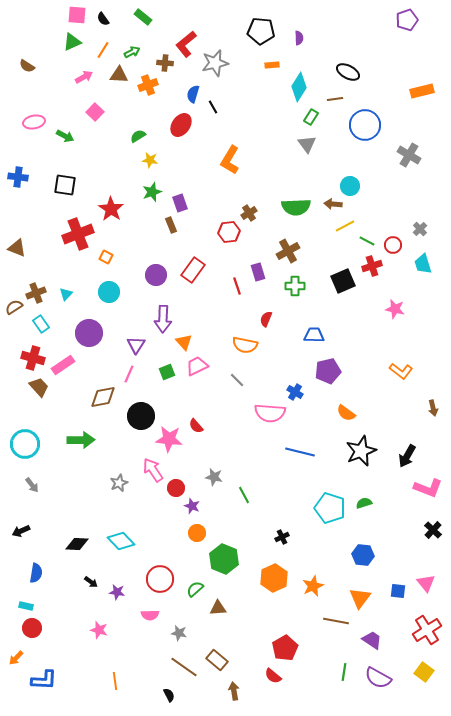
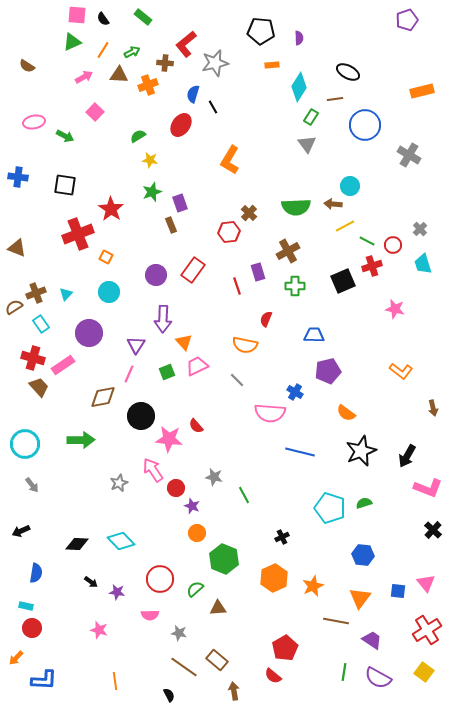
brown cross at (249, 213): rotated 14 degrees counterclockwise
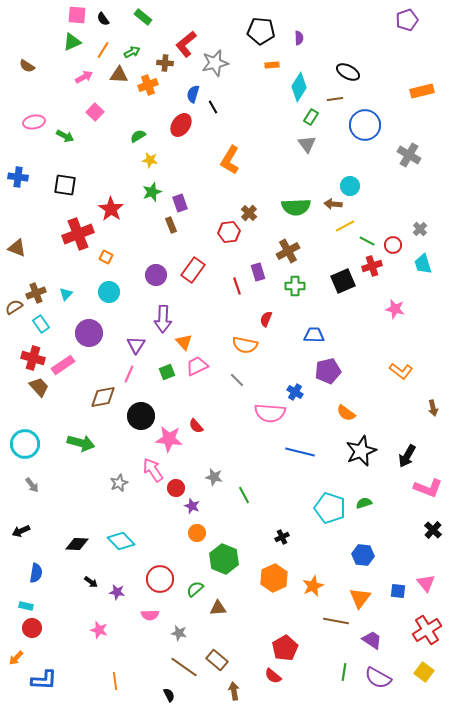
green arrow at (81, 440): moved 3 px down; rotated 16 degrees clockwise
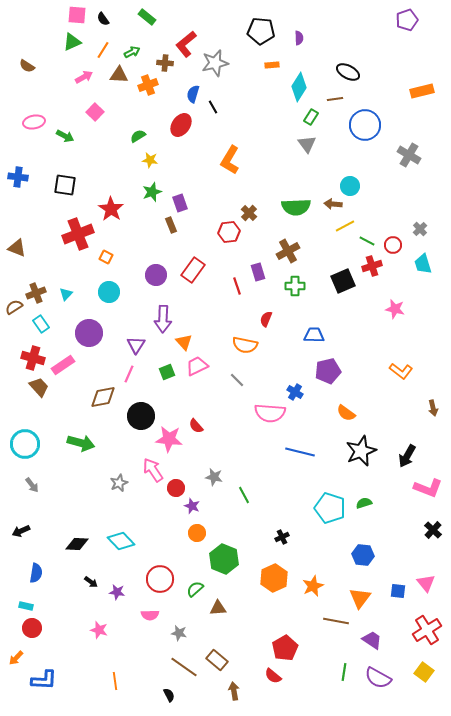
green rectangle at (143, 17): moved 4 px right
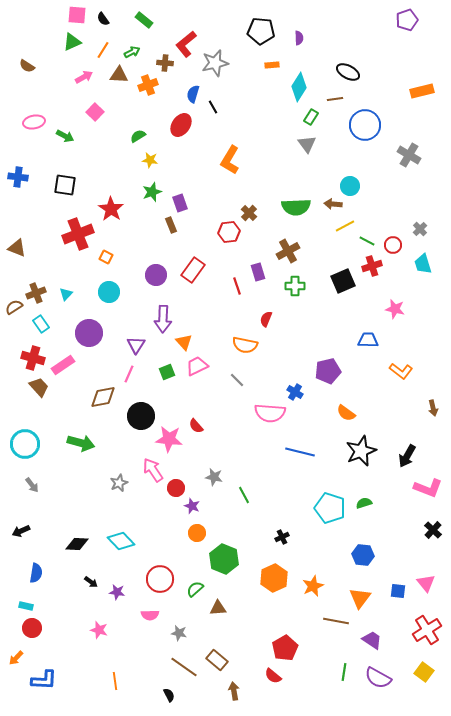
green rectangle at (147, 17): moved 3 px left, 3 px down
blue trapezoid at (314, 335): moved 54 px right, 5 px down
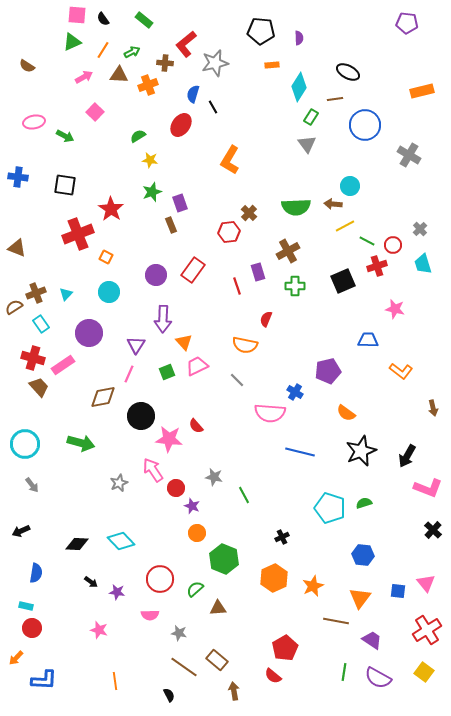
purple pentagon at (407, 20): moved 3 px down; rotated 25 degrees clockwise
red cross at (372, 266): moved 5 px right
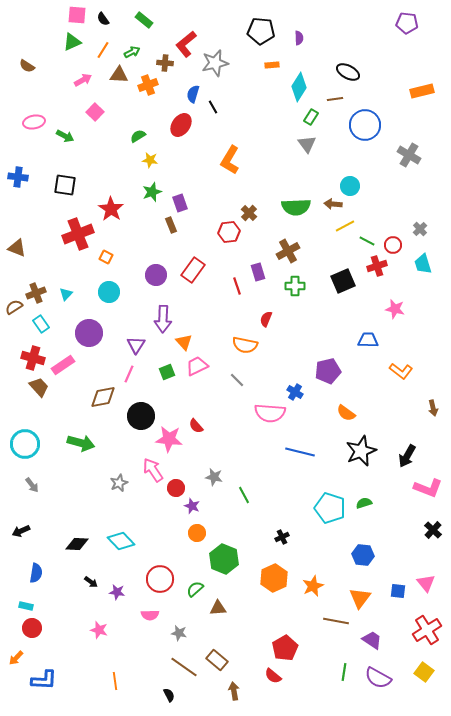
pink arrow at (84, 77): moved 1 px left, 3 px down
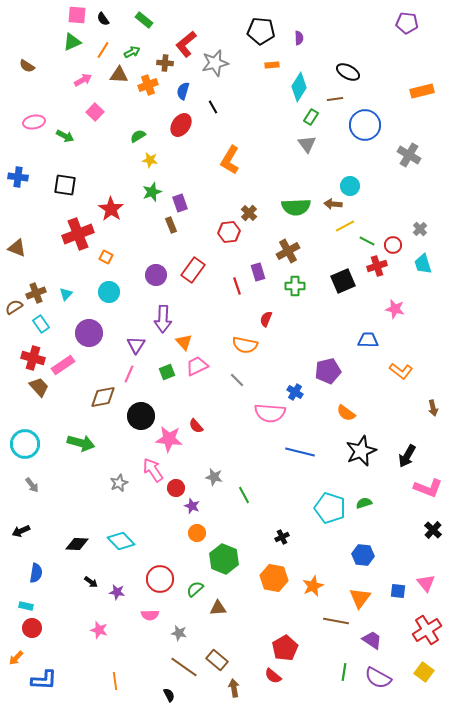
blue semicircle at (193, 94): moved 10 px left, 3 px up
orange hexagon at (274, 578): rotated 24 degrees counterclockwise
brown arrow at (234, 691): moved 3 px up
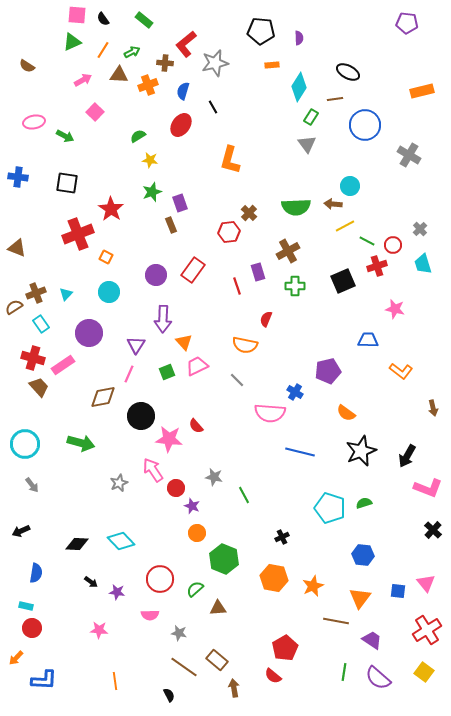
orange L-shape at (230, 160): rotated 16 degrees counterclockwise
black square at (65, 185): moved 2 px right, 2 px up
pink star at (99, 630): rotated 12 degrees counterclockwise
purple semicircle at (378, 678): rotated 12 degrees clockwise
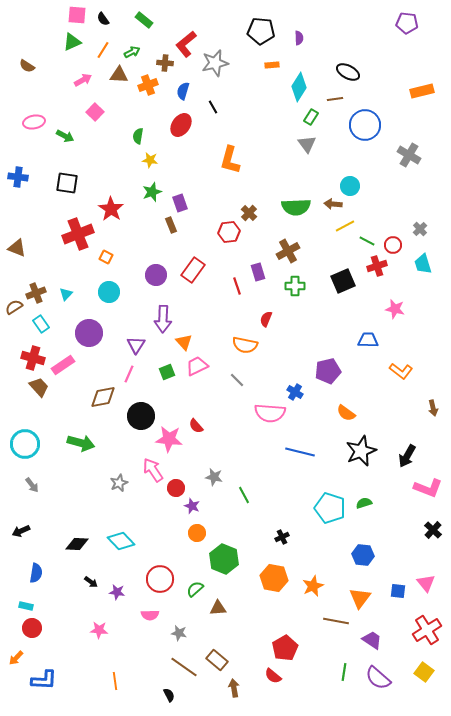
green semicircle at (138, 136): rotated 49 degrees counterclockwise
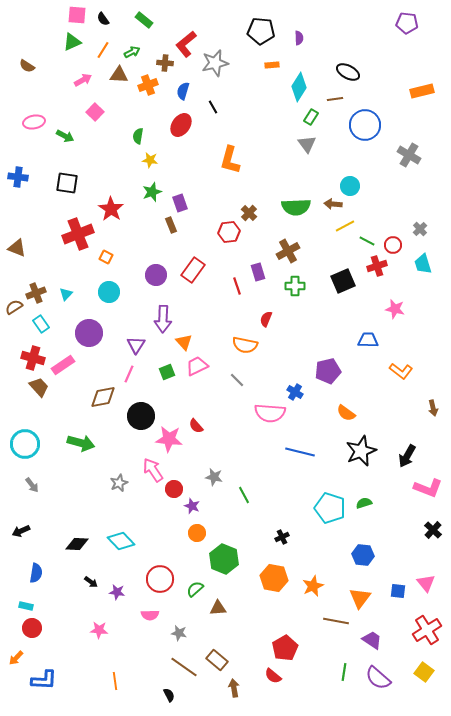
red circle at (176, 488): moved 2 px left, 1 px down
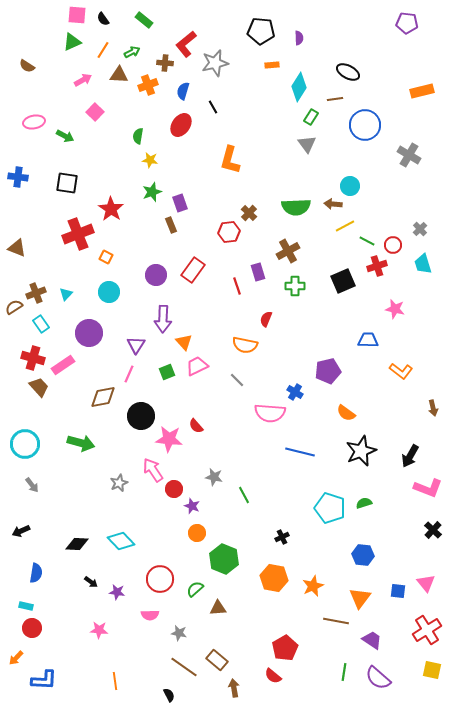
black arrow at (407, 456): moved 3 px right
yellow square at (424, 672): moved 8 px right, 2 px up; rotated 24 degrees counterclockwise
